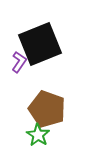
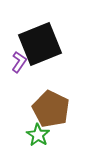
brown pentagon: moved 4 px right; rotated 6 degrees clockwise
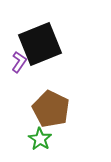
green star: moved 2 px right, 4 px down
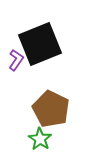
purple L-shape: moved 3 px left, 2 px up
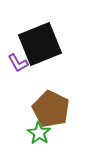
purple L-shape: moved 2 px right, 3 px down; rotated 115 degrees clockwise
green star: moved 1 px left, 6 px up
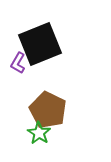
purple L-shape: rotated 60 degrees clockwise
brown pentagon: moved 3 px left, 1 px down
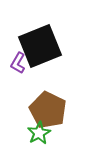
black square: moved 2 px down
green star: rotated 10 degrees clockwise
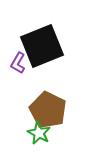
black square: moved 2 px right
green star: rotated 15 degrees counterclockwise
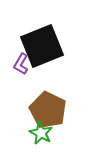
purple L-shape: moved 3 px right, 1 px down
green star: moved 2 px right
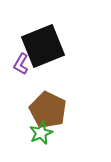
black square: moved 1 px right
green star: rotated 20 degrees clockwise
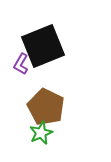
brown pentagon: moved 2 px left, 3 px up
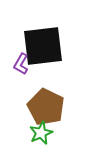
black square: rotated 15 degrees clockwise
